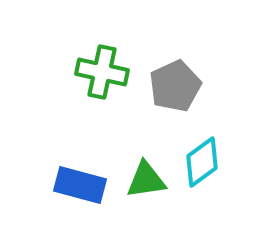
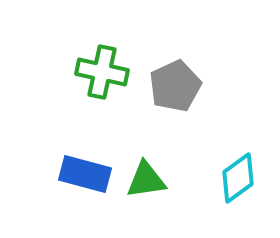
cyan diamond: moved 36 px right, 16 px down
blue rectangle: moved 5 px right, 11 px up
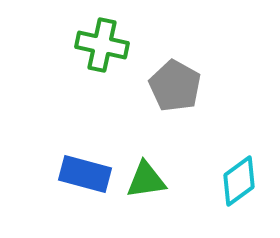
green cross: moved 27 px up
gray pentagon: rotated 18 degrees counterclockwise
cyan diamond: moved 1 px right, 3 px down
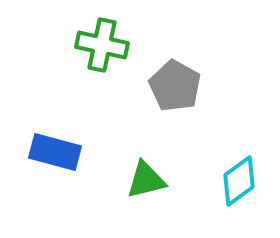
blue rectangle: moved 30 px left, 22 px up
green triangle: rotated 6 degrees counterclockwise
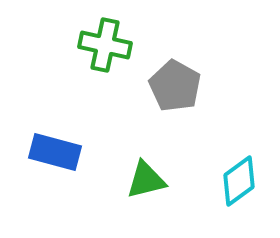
green cross: moved 3 px right
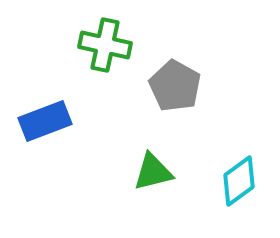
blue rectangle: moved 10 px left, 31 px up; rotated 36 degrees counterclockwise
green triangle: moved 7 px right, 8 px up
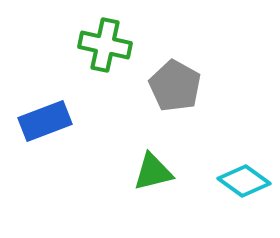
cyan diamond: moved 5 px right; rotated 72 degrees clockwise
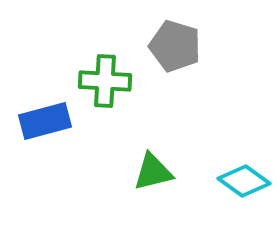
green cross: moved 36 px down; rotated 9 degrees counterclockwise
gray pentagon: moved 40 px up; rotated 12 degrees counterclockwise
blue rectangle: rotated 6 degrees clockwise
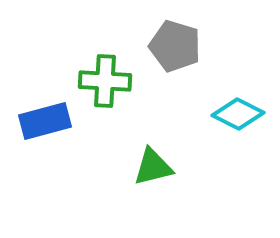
green triangle: moved 5 px up
cyan diamond: moved 6 px left, 67 px up; rotated 9 degrees counterclockwise
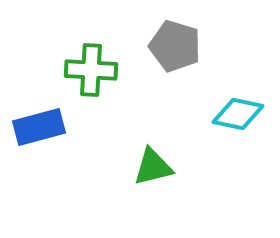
green cross: moved 14 px left, 11 px up
cyan diamond: rotated 15 degrees counterclockwise
blue rectangle: moved 6 px left, 6 px down
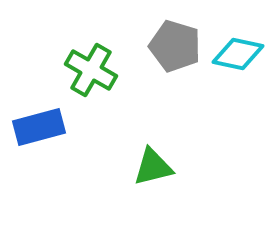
green cross: rotated 27 degrees clockwise
cyan diamond: moved 60 px up
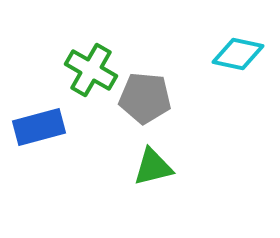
gray pentagon: moved 30 px left, 52 px down; rotated 12 degrees counterclockwise
